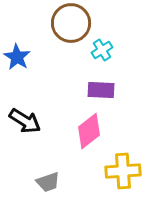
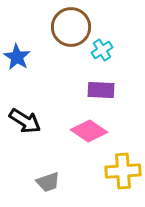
brown circle: moved 4 px down
pink diamond: rotated 72 degrees clockwise
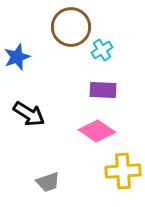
blue star: rotated 20 degrees clockwise
purple rectangle: moved 2 px right
black arrow: moved 4 px right, 7 px up
pink diamond: moved 8 px right
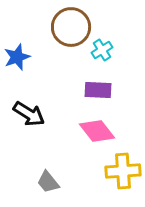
purple rectangle: moved 5 px left
pink diamond: rotated 18 degrees clockwise
gray trapezoid: rotated 70 degrees clockwise
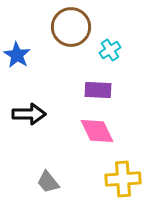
cyan cross: moved 8 px right
blue star: moved 2 px up; rotated 20 degrees counterclockwise
black arrow: rotated 32 degrees counterclockwise
pink diamond: rotated 12 degrees clockwise
yellow cross: moved 8 px down
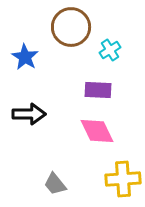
blue star: moved 8 px right, 2 px down
gray trapezoid: moved 7 px right, 2 px down
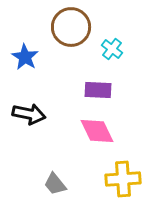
cyan cross: moved 2 px right, 1 px up; rotated 20 degrees counterclockwise
black arrow: rotated 12 degrees clockwise
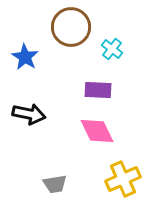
yellow cross: rotated 20 degrees counterclockwise
gray trapezoid: rotated 60 degrees counterclockwise
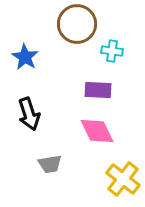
brown circle: moved 6 px right, 3 px up
cyan cross: moved 2 px down; rotated 30 degrees counterclockwise
black arrow: rotated 60 degrees clockwise
yellow cross: rotated 28 degrees counterclockwise
gray trapezoid: moved 5 px left, 20 px up
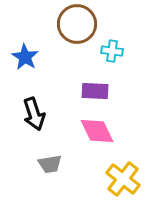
purple rectangle: moved 3 px left, 1 px down
black arrow: moved 5 px right
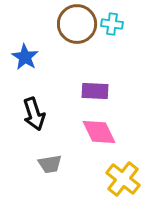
cyan cross: moved 27 px up
pink diamond: moved 2 px right, 1 px down
